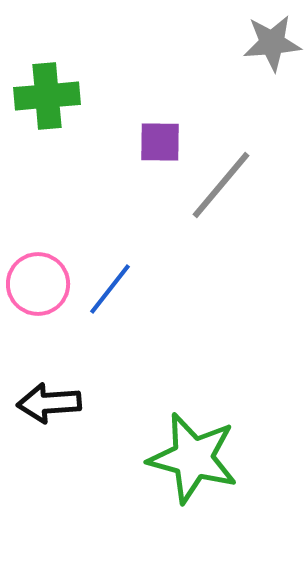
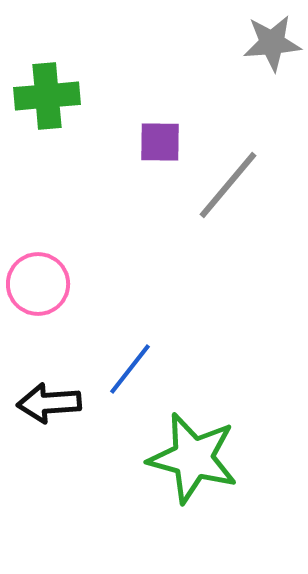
gray line: moved 7 px right
blue line: moved 20 px right, 80 px down
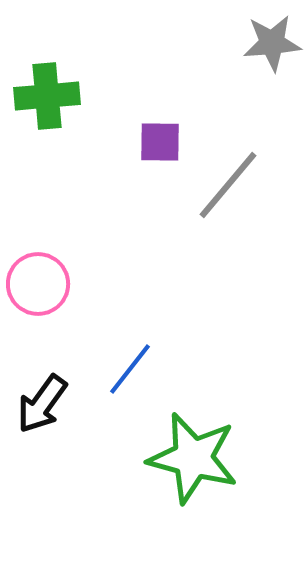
black arrow: moved 7 px left, 1 px down; rotated 50 degrees counterclockwise
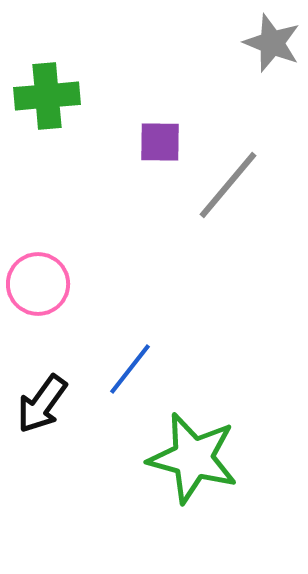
gray star: rotated 26 degrees clockwise
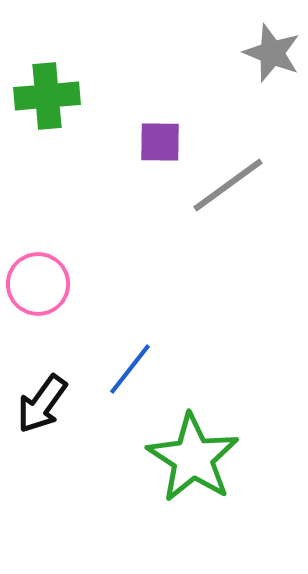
gray star: moved 10 px down
gray line: rotated 14 degrees clockwise
green star: rotated 18 degrees clockwise
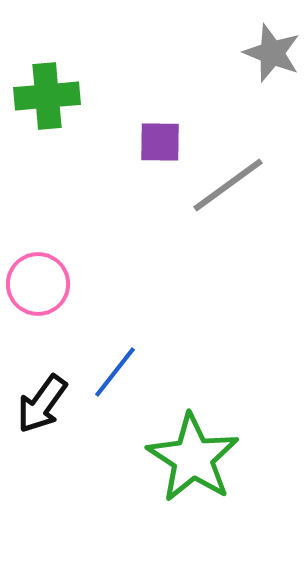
blue line: moved 15 px left, 3 px down
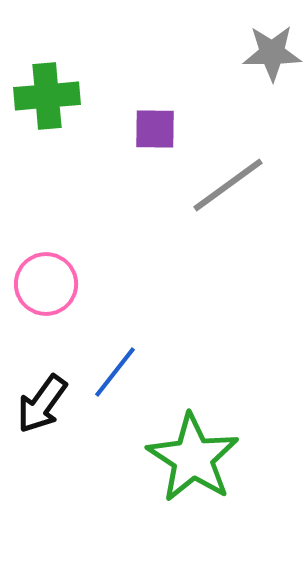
gray star: rotated 22 degrees counterclockwise
purple square: moved 5 px left, 13 px up
pink circle: moved 8 px right
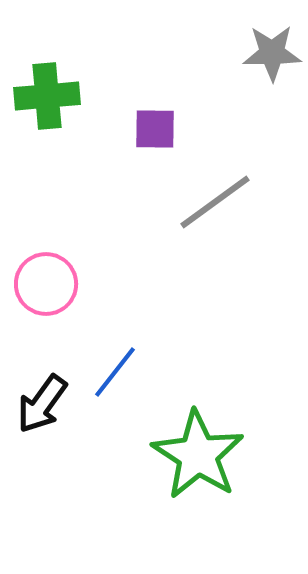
gray line: moved 13 px left, 17 px down
green star: moved 5 px right, 3 px up
